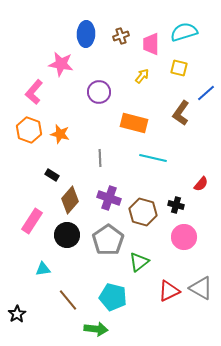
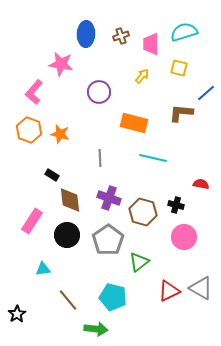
brown L-shape: rotated 60 degrees clockwise
red semicircle: rotated 119 degrees counterclockwise
brown diamond: rotated 48 degrees counterclockwise
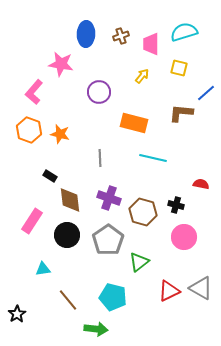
black rectangle: moved 2 px left, 1 px down
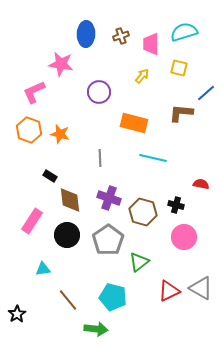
pink L-shape: rotated 25 degrees clockwise
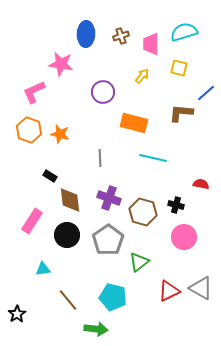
purple circle: moved 4 px right
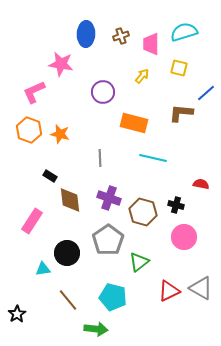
black circle: moved 18 px down
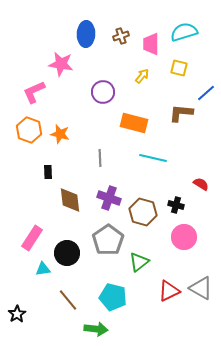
black rectangle: moved 2 px left, 4 px up; rotated 56 degrees clockwise
red semicircle: rotated 21 degrees clockwise
pink rectangle: moved 17 px down
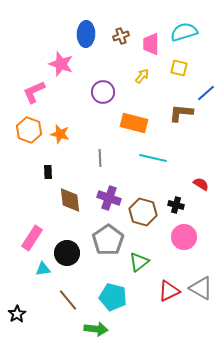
pink star: rotated 10 degrees clockwise
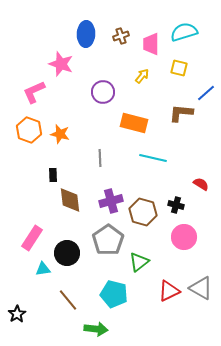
black rectangle: moved 5 px right, 3 px down
purple cross: moved 2 px right, 3 px down; rotated 35 degrees counterclockwise
cyan pentagon: moved 1 px right, 3 px up
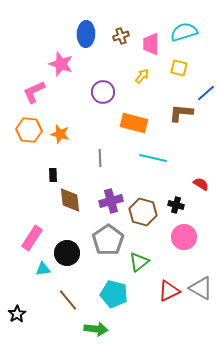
orange hexagon: rotated 15 degrees counterclockwise
